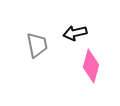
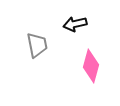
black arrow: moved 9 px up
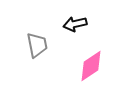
pink diamond: rotated 40 degrees clockwise
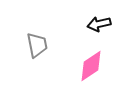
black arrow: moved 24 px right
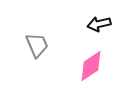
gray trapezoid: rotated 12 degrees counterclockwise
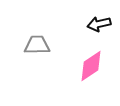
gray trapezoid: rotated 68 degrees counterclockwise
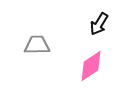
black arrow: rotated 45 degrees counterclockwise
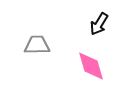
pink diamond: rotated 72 degrees counterclockwise
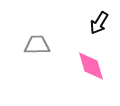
black arrow: moved 1 px up
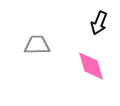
black arrow: rotated 10 degrees counterclockwise
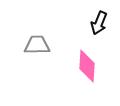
pink diamond: moved 4 px left; rotated 20 degrees clockwise
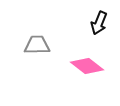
pink diamond: rotated 56 degrees counterclockwise
